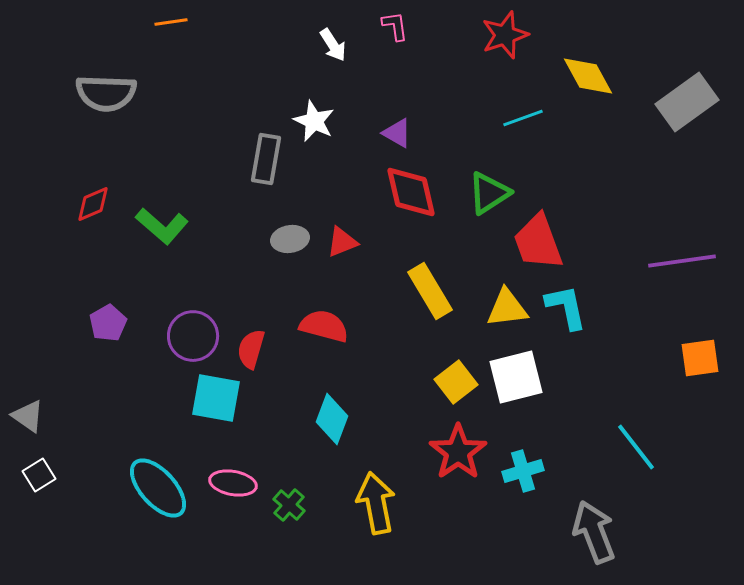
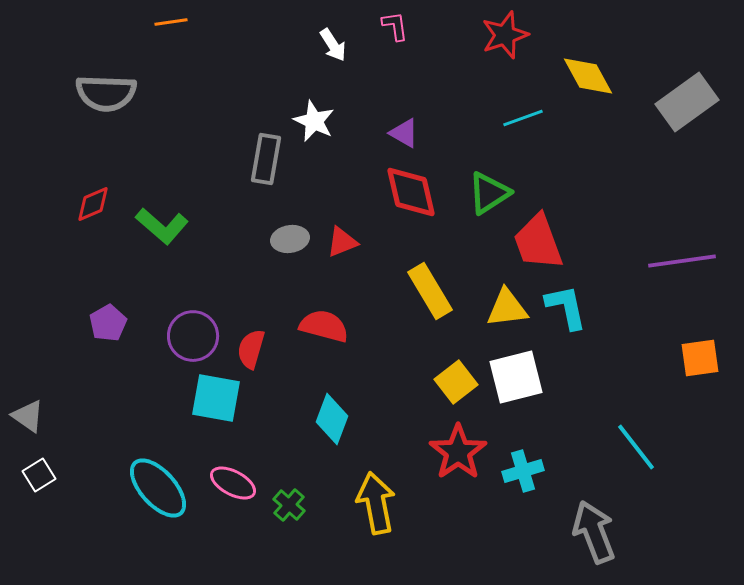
purple triangle at (397, 133): moved 7 px right
pink ellipse at (233, 483): rotated 18 degrees clockwise
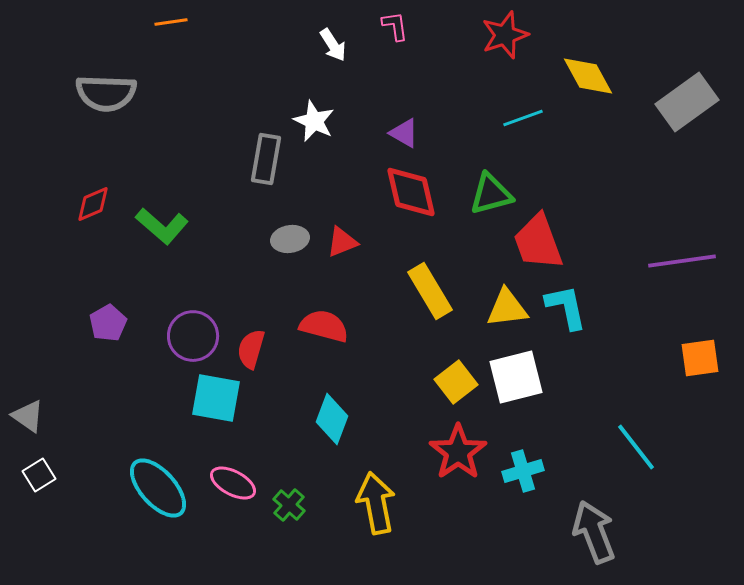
green triangle at (489, 193): moved 2 px right, 1 px down; rotated 18 degrees clockwise
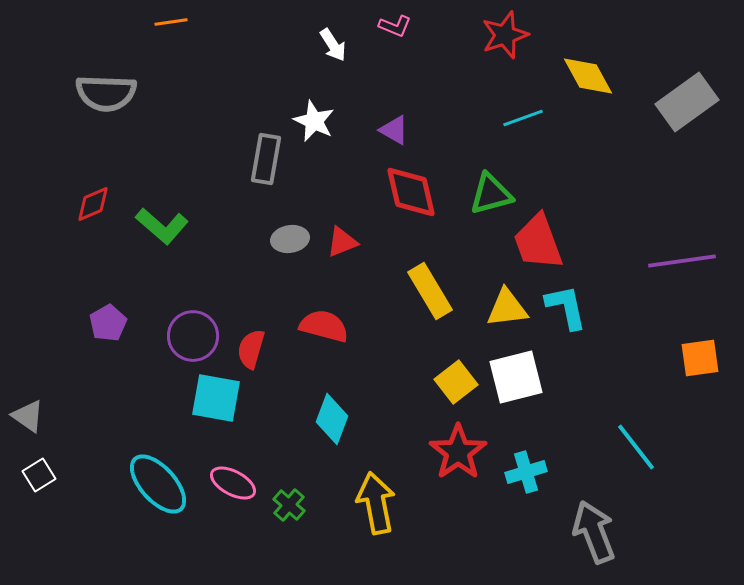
pink L-shape at (395, 26): rotated 120 degrees clockwise
purple triangle at (404, 133): moved 10 px left, 3 px up
cyan cross at (523, 471): moved 3 px right, 1 px down
cyan ellipse at (158, 488): moved 4 px up
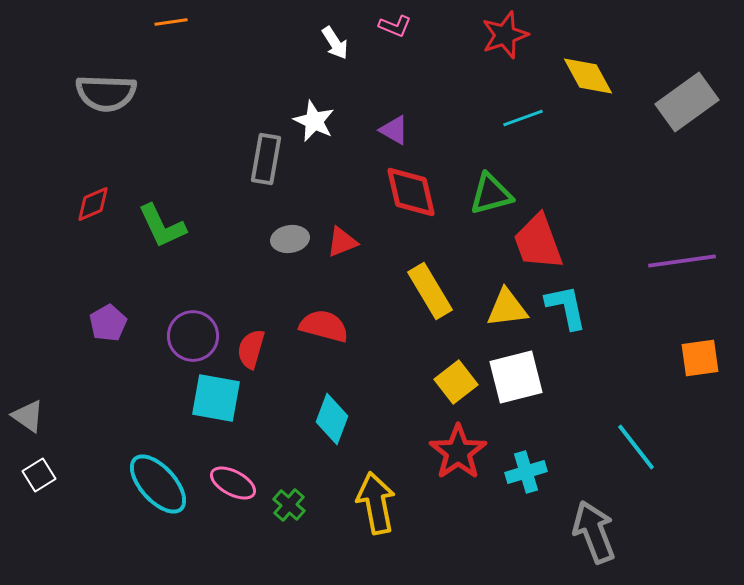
white arrow at (333, 45): moved 2 px right, 2 px up
green L-shape at (162, 226): rotated 24 degrees clockwise
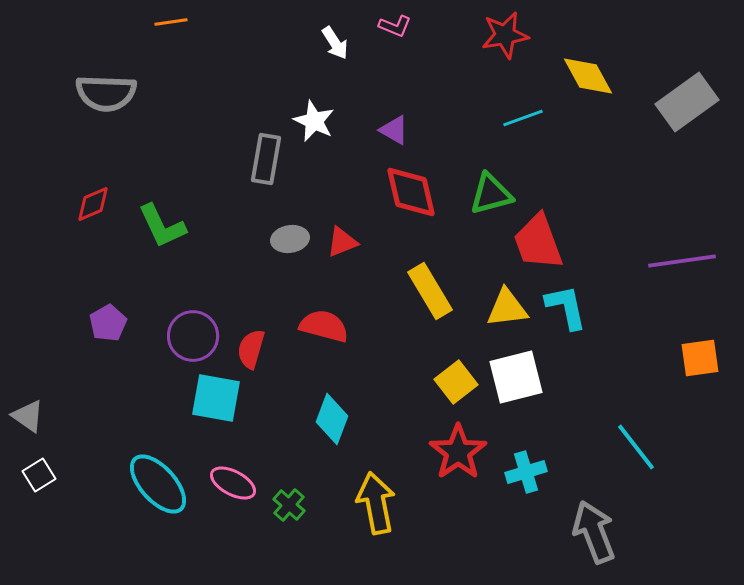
red star at (505, 35): rotated 9 degrees clockwise
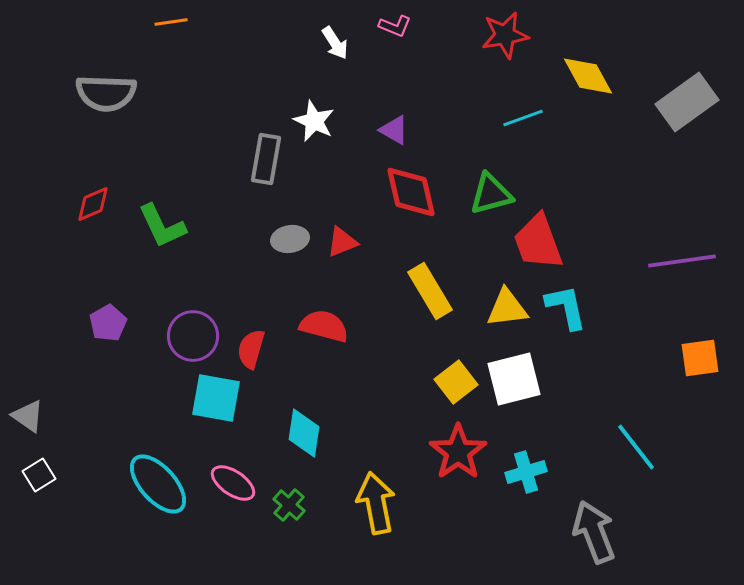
white square at (516, 377): moved 2 px left, 2 px down
cyan diamond at (332, 419): moved 28 px left, 14 px down; rotated 12 degrees counterclockwise
pink ellipse at (233, 483): rotated 6 degrees clockwise
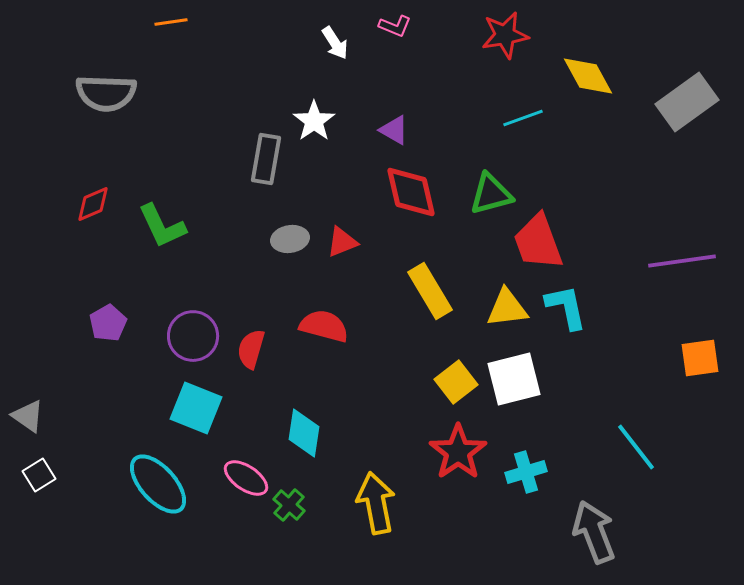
white star at (314, 121): rotated 12 degrees clockwise
cyan square at (216, 398): moved 20 px left, 10 px down; rotated 12 degrees clockwise
pink ellipse at (233, 483): moved 13 px right, 5 px up
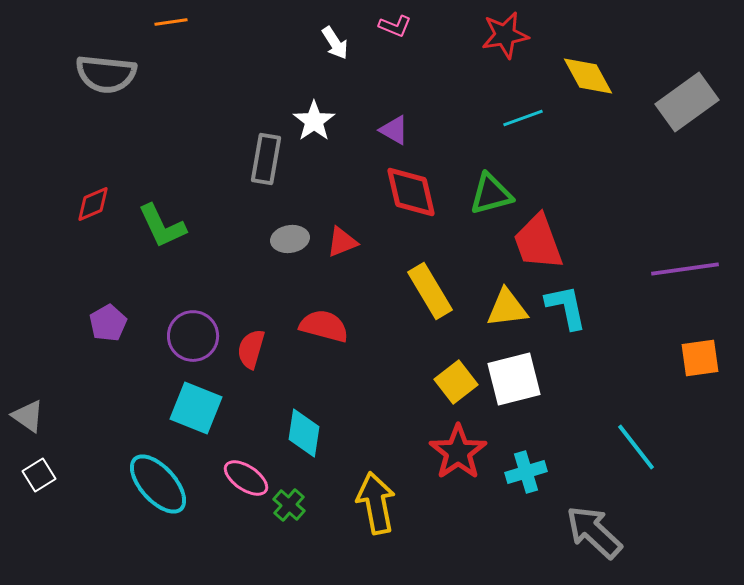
gray semicircle at (106, 93): moved 19 px up; rotated 4 degrees clockwise
purple line at (682, 261): moved 3 px right, 8 px down
gray arrow at (594, 532): rotated 26 degrees counterclockwise
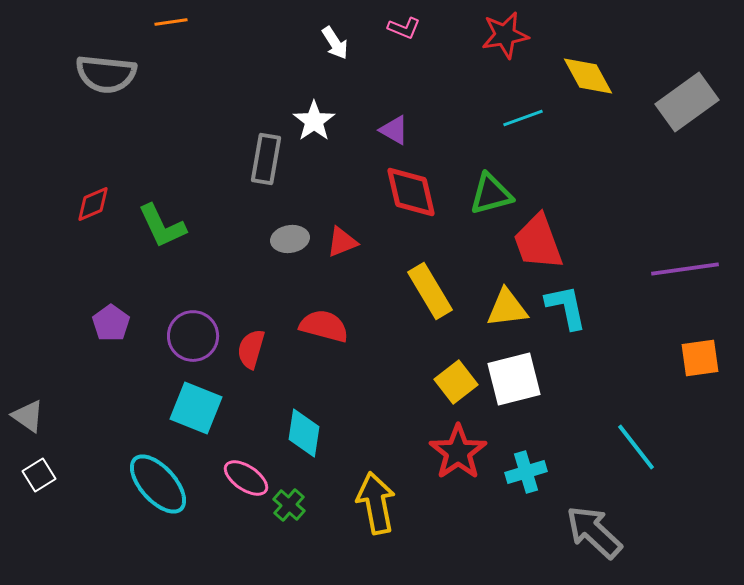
pink L-shape at (395, 26): moved 9 px right, 2 px down
purple pentagon at (108, 323): moved 3 px right; rotated 6 degrees counterclockwise
